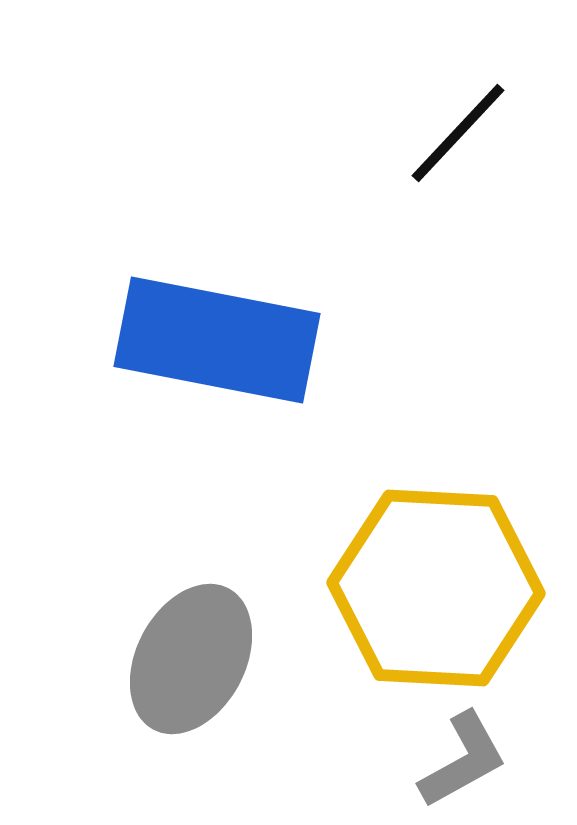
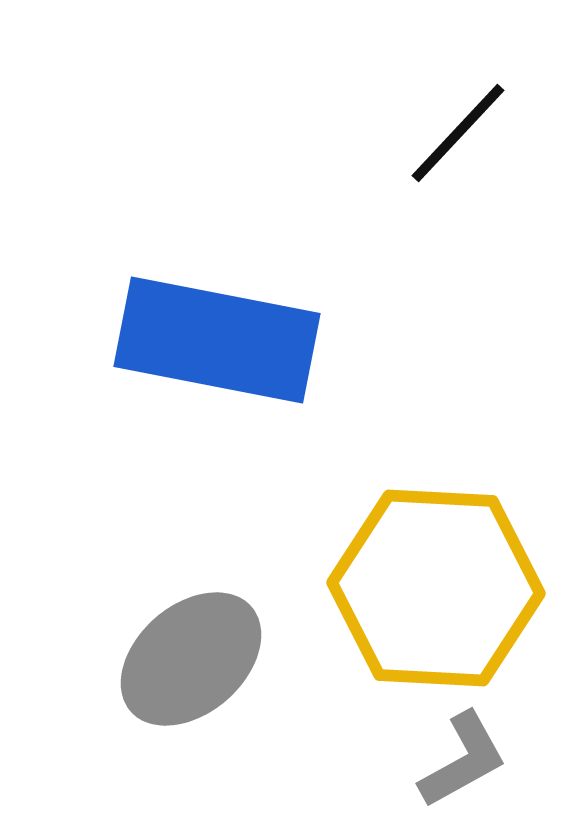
gray ellipse: rotated 21 degrees clockwise
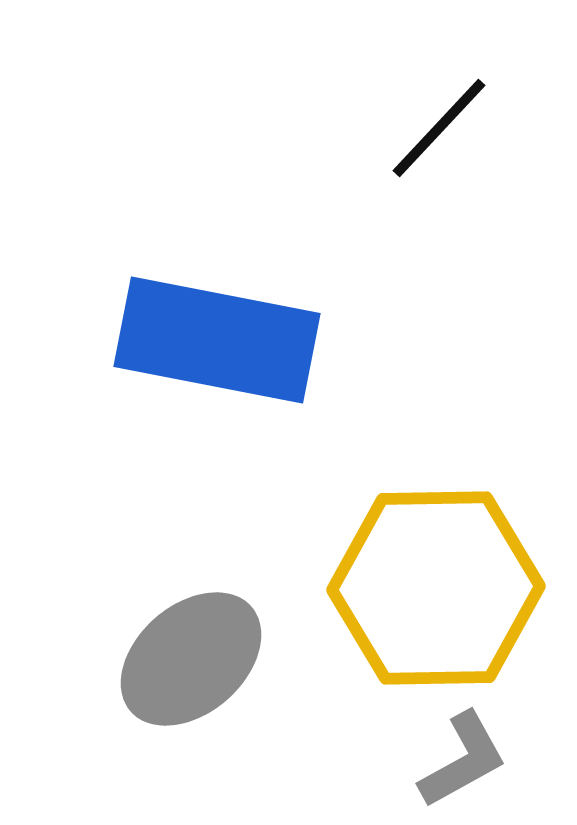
black line: moved 19 px left, 5 px up
yellow hexagon: rotated 4 degrees counterclockwise
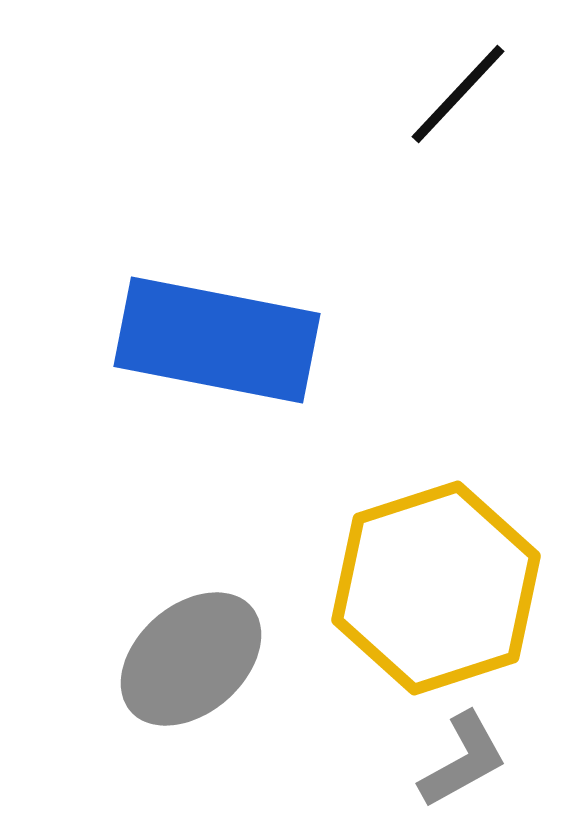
black line: moved 19 px right, 34 px up
yellow hexagon: rotated 17 degrees counterclockwise
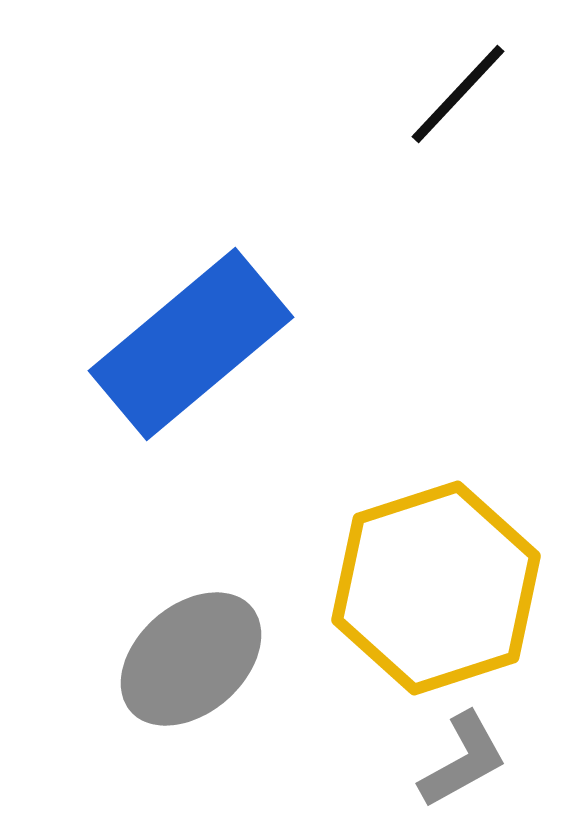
blue rectangle: moved 26 px left, 4 px down; rotated 51 degrees counterclockwise
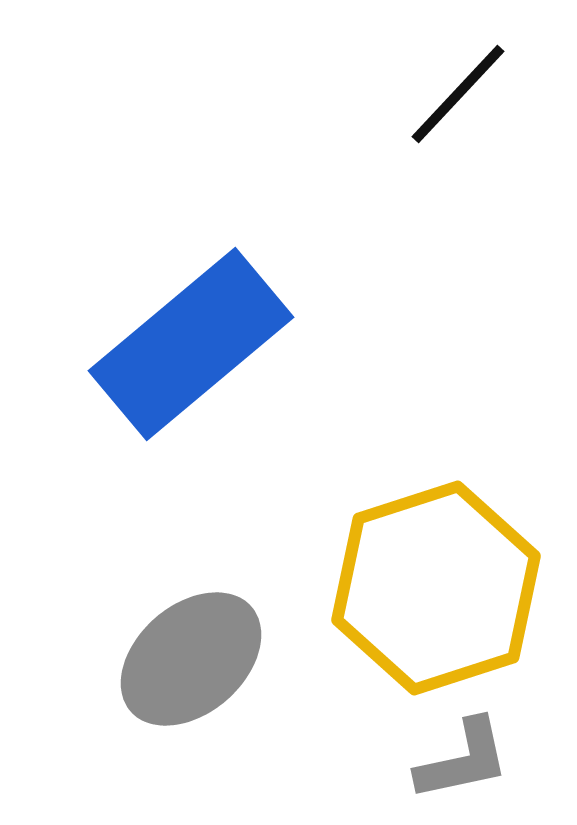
gray L-shape: rotated 17 degrees clockwise
